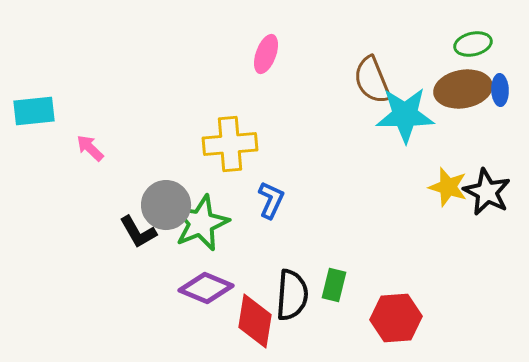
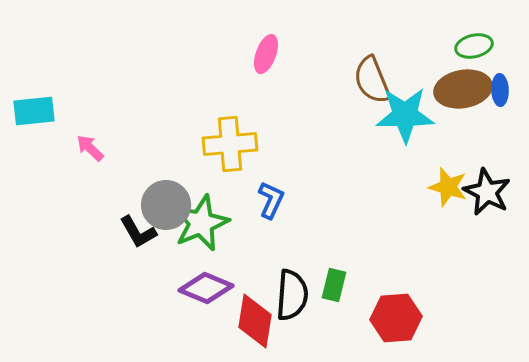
green ellipse: moved 1 px right, 2 px down
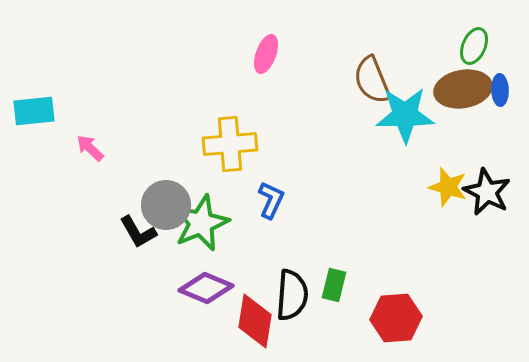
green ellipse: rotated 54 degrees counterclockwise
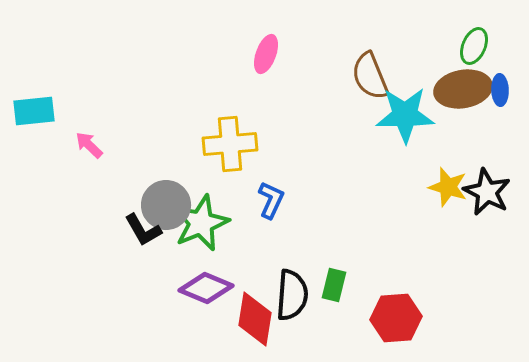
brown semicircle: moved 2 px left, 4 px up
pink arrow: moved 1 px left, 3 px up
black L-shape: moved 5 px right, 2 px up
red diamond: moved 2 px up
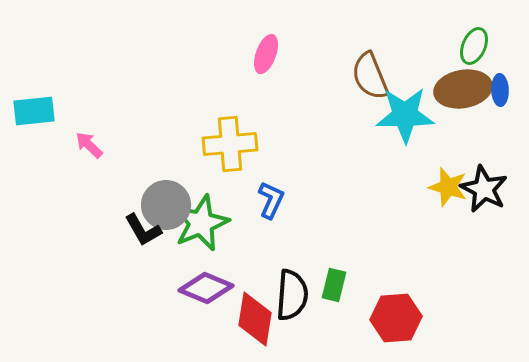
black star: moved 3 px left, 3 px up
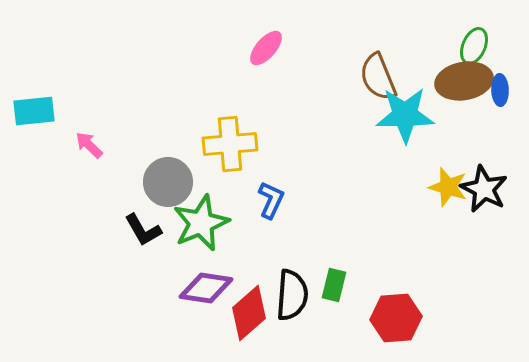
pink ellipse: moved 6 px up; rotated 21 degrees clockwise
brown semicircle: moved 8 px right, 1 px down
brown ellipse: moved 1 px right, 8 px up
gray circle: moved 2 px right, 23 px up
purple diamond: rotated 14 degrees counterclockwise
red diamond: moved 6 px left, 6 px up; rotated 40 degrees clockwise
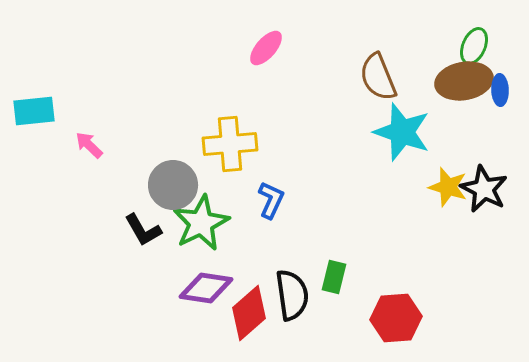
cyan star: moved 3 px left, 17 px down; rotated 20 degrees clockwise
gray circle: moved 5 px right, 3 px down
green star: rotated 4 degrees counterclockwise
green rectangle: moved 8 px up
black semicircle: rotated 12 degrees counterclockwise
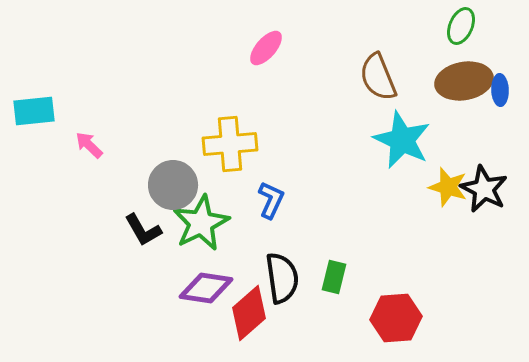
green ellipse: moved 13 px left, 20 px up
cyan star: moved 8 px down; rotated 6 degrees clockwise
black semicircle: moved 10 px left, 17 px up
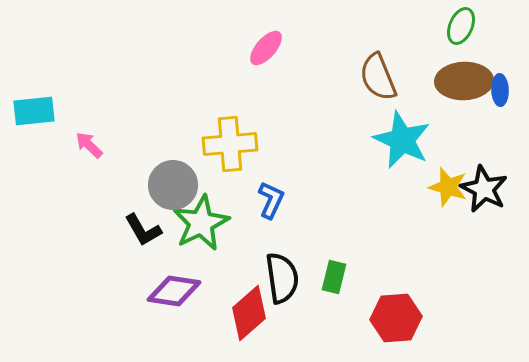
brown ellipse: rotated 8 degrees clockwise
purple diamond: moved 32 px left, 3 px down
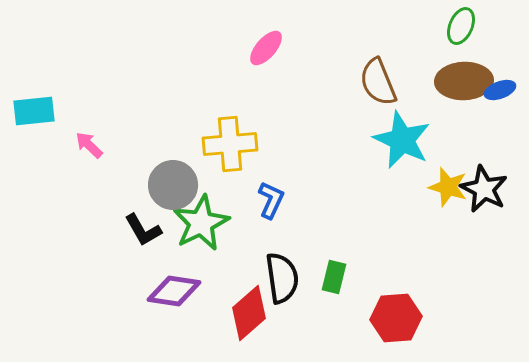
brown semicircle: moved 5 px down
blue ellipse: rotated 72 degrees clockwise
